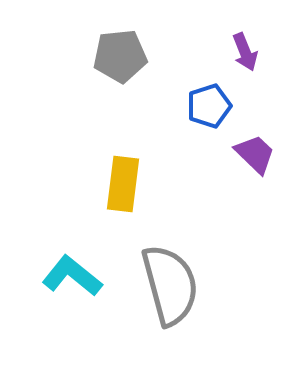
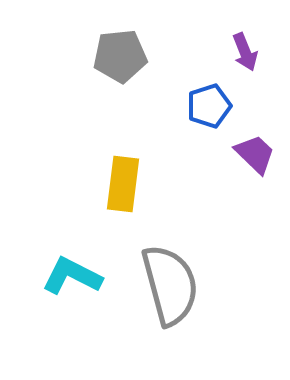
cyan L-shape: rotated 12 degrees counterclockwise
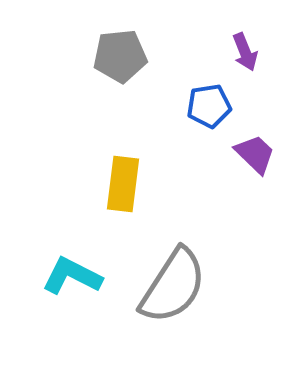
blue pentagon: rotated 9 degrees clockwise
gray semicircle: moved 3 px right, 1 px down; rotated 48 degrees clockwise
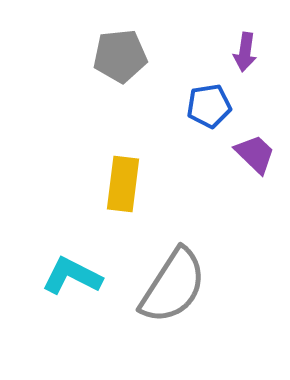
purple arrow: rotated 30 degrees clockwise
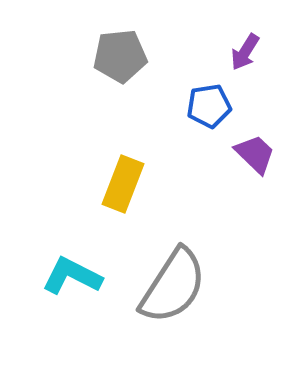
purple arrow: rotated 24 degrees clockwise
yellow rectangle: rotated 14 degrees clockwise
